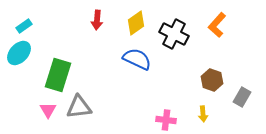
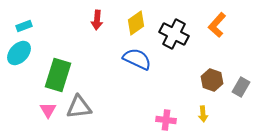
cyan rectangle: rotated 14 degrees clockwise
gray rectangle: moved 1 px left, 10 px up
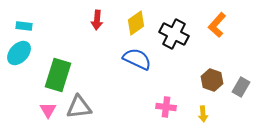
cyan rectangle: rotated 28 degrees clockwise
pink cross: moved 13 px up
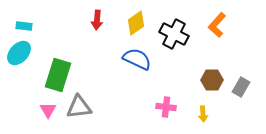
brown hexagon: rotated 20 degrees counterclockwise
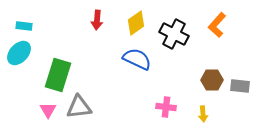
gray rectangle: moved 1 px left, 1 px up; rotated 66 degrees clockwise
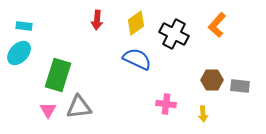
pink cross: moved 3 px up
